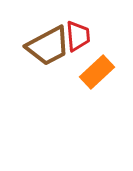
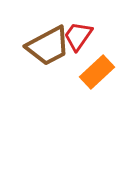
red trapezoid: rotated 140 degrees counterclockwise
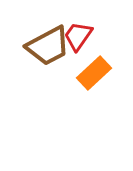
orange rectangle: moved 3 px left, 1 px down
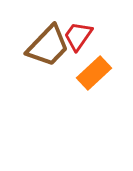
brown trapezoid: rotated 18 degrees counterclockwise
